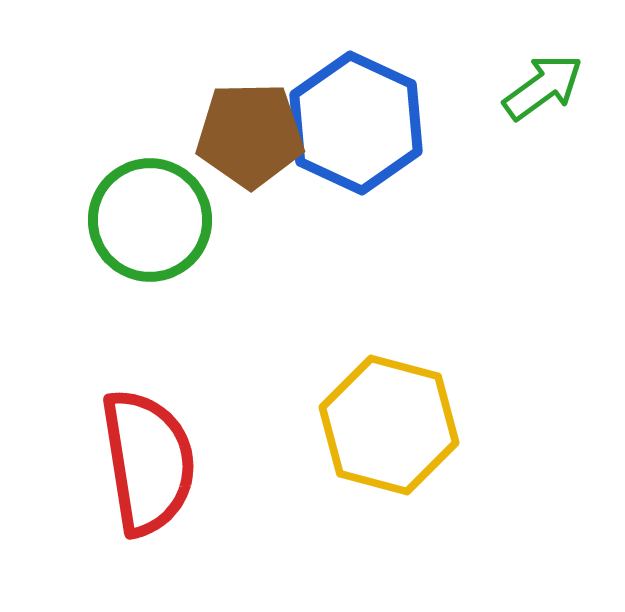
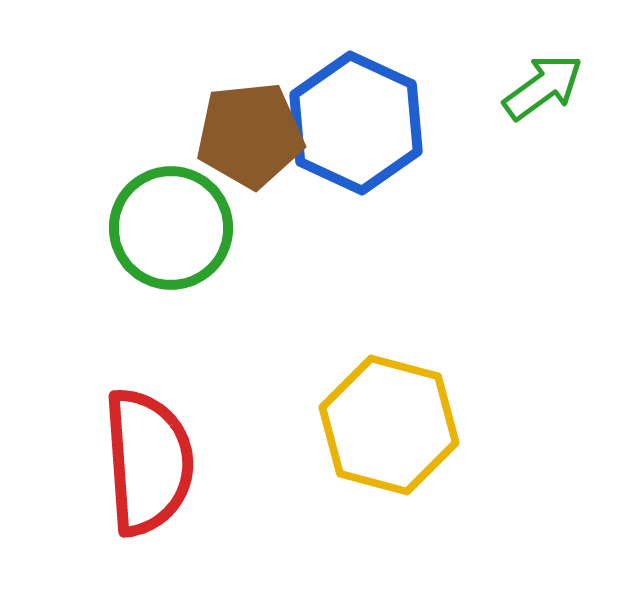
brown pentagon: rotated 5 degrees counterclockwise
green circle: moved 21 px right, 8 px down
red semicircle: rotated 5 degrees clockwise
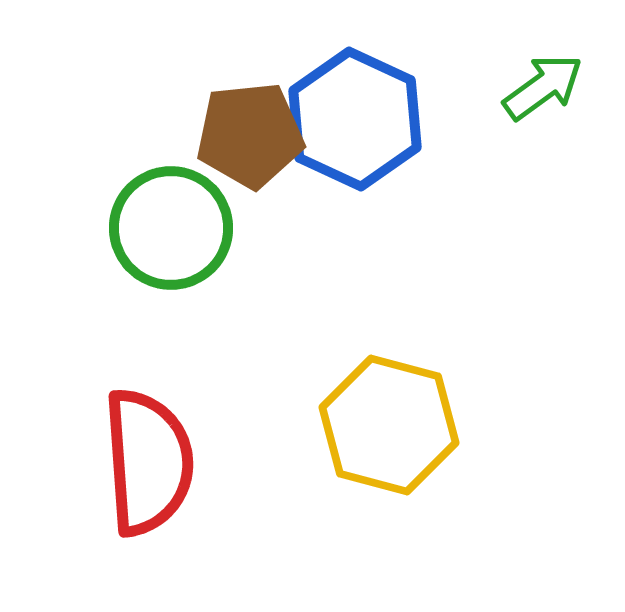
blue hexagon: moved 1 px left, 4 px up
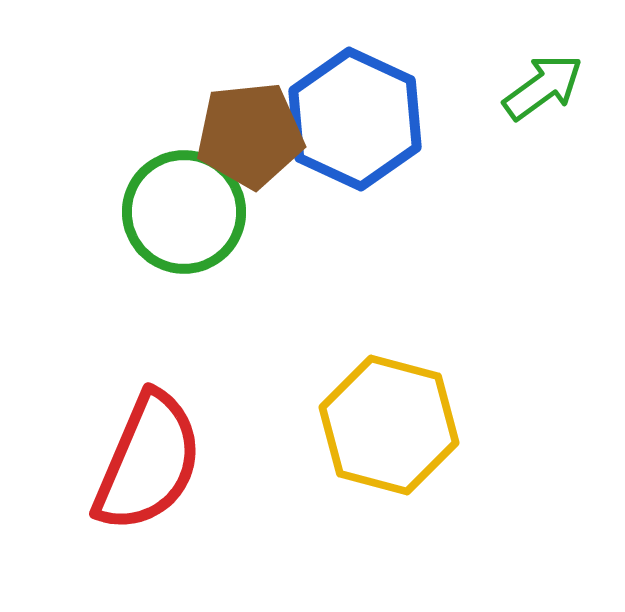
green circle: moved 13 px right, 16 px up
red semicircle: rotated 27 degrees clockwise
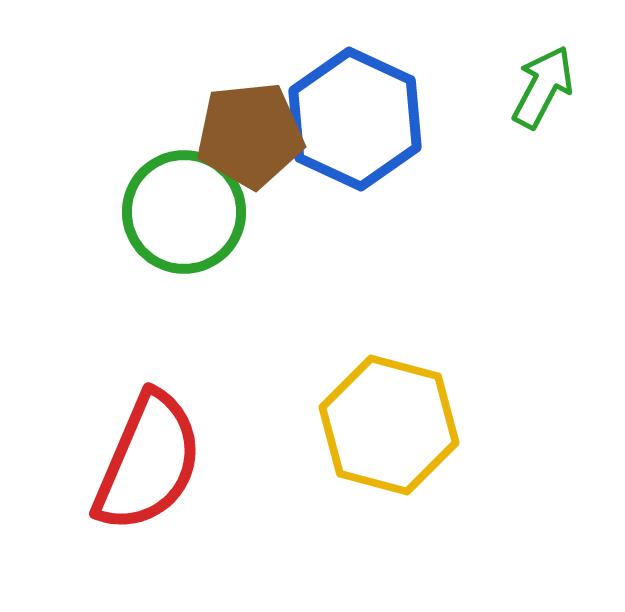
green arrow: rotated 26 degrees counterclockwise
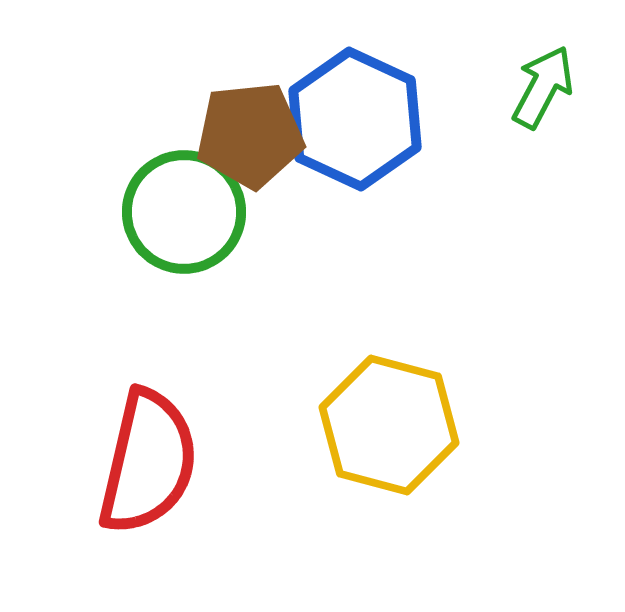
red semicircle: rotated 10 degrees counterclockwise
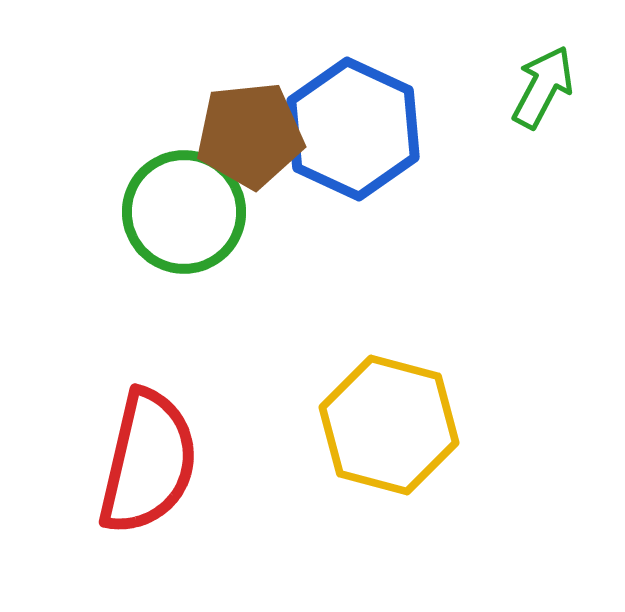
blue hexagon: moved 2 px left, 10 px down
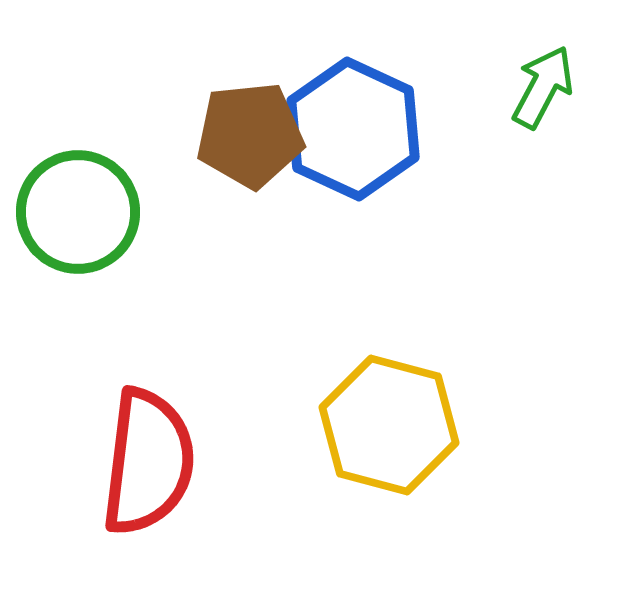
green circle: moved 106 px left
red semicircle: rotated 6 degrees counterclockwise
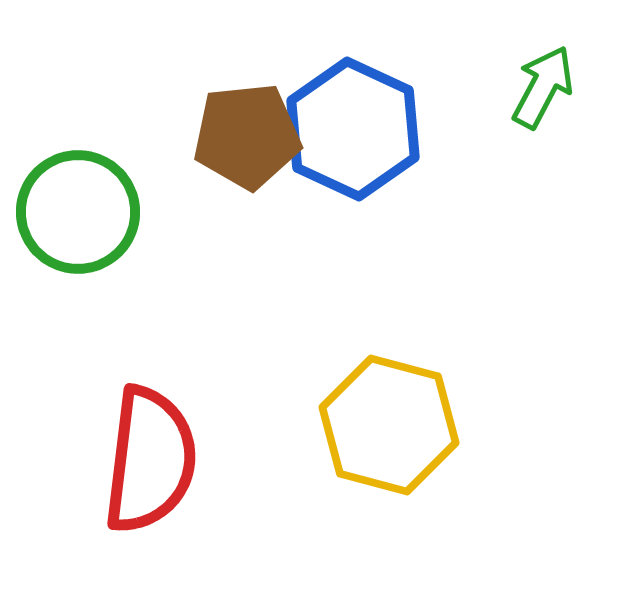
brown pentagon: moved 3 px left, 1 px down
red semicircle: moved 2 px right, 2 px up
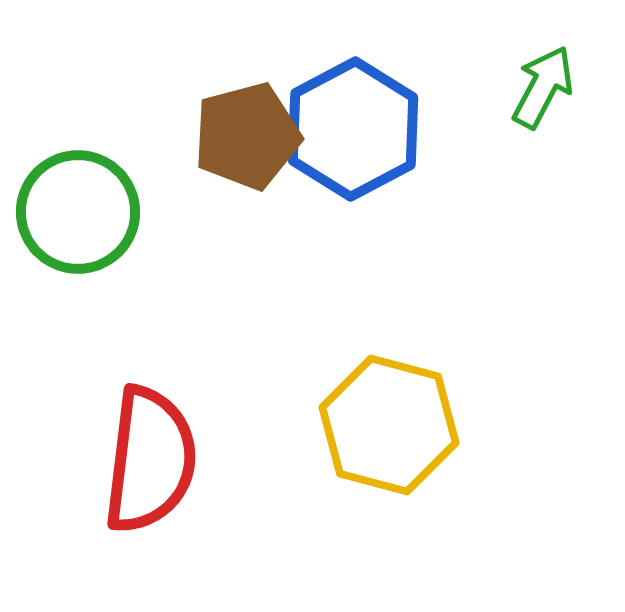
blue hexagon: rotated 7 degrees clockwise
brown pentagon: rotated 9 degrees counterclockwise
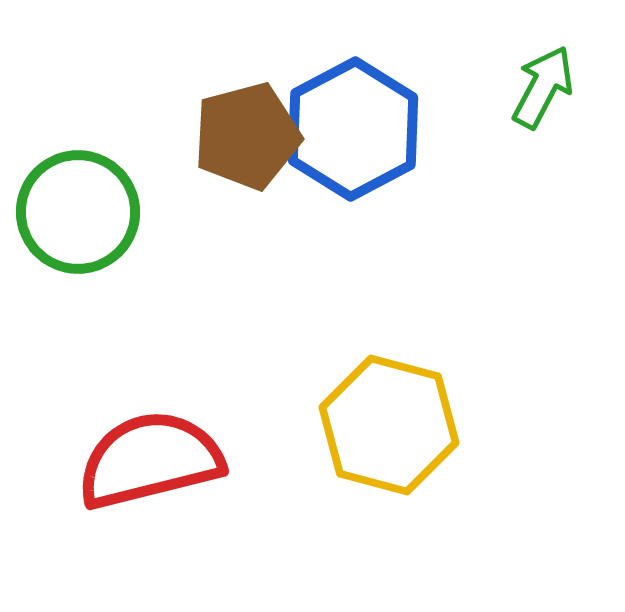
red semicircle: rotated 111 degrees counterclockwise
